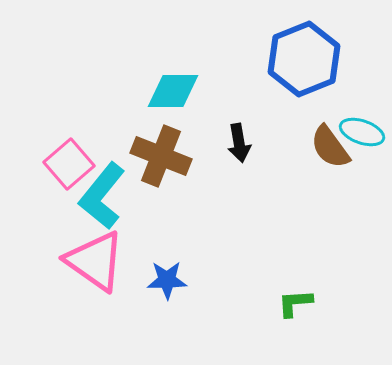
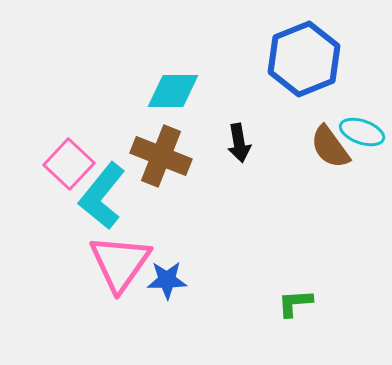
pink square: rotated 6 degrees counterclockwise
pink triangle: moved 25 px right, 2 px down; rotated 30 degrees clockwise
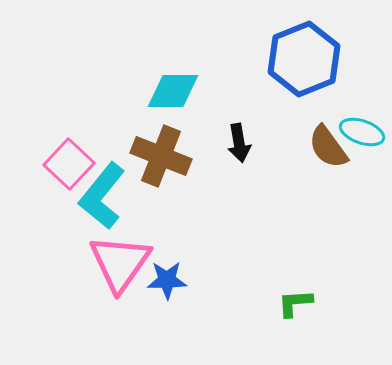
brown semicircle: moved 2 px left
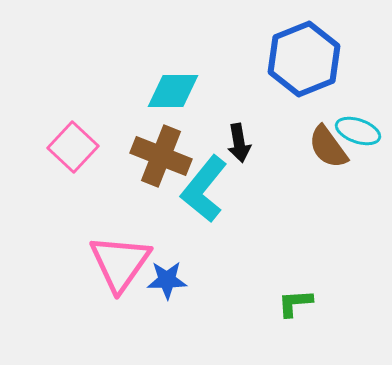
cyan ellipse: moved 4 px left, 1 px up
pink square: moved 4 px right, 17 px up
cyan L-shape: moved 102 px right, 7 px up
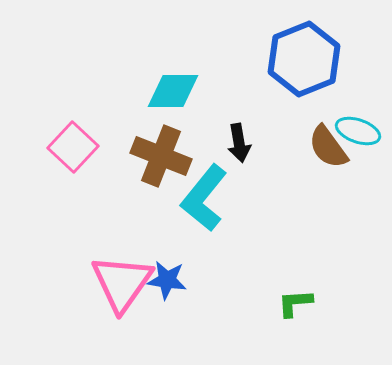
cyan L-shape: moved 9 px down
pink triangle: moved 2 px right, 20 px down
blue star: rotated 9 degrees clockwise
